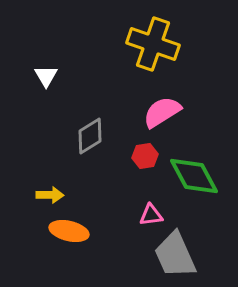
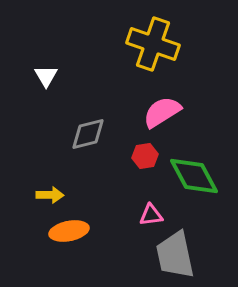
gray diamond: moved 2 px left, 2 px up; rotated 18 degrees clockwise
orange ellipse: rotated 24 degrees counterclockwise
gray trapezoid: rotated 12 degrees clockwise
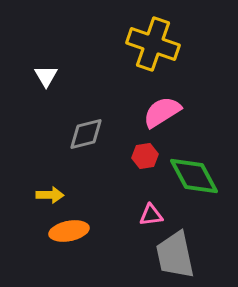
gray diamond: moved 2 px left
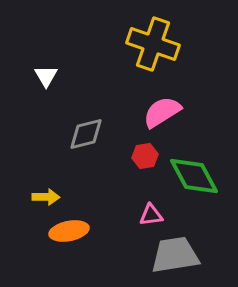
yellow arrow: moved 4 px left, 2 px down
gray trapezoid: rotated 93 degrees clockwise
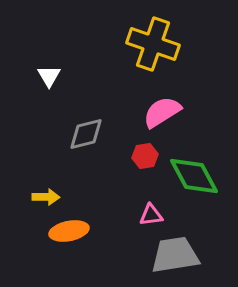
white triangle: moved 3 px right
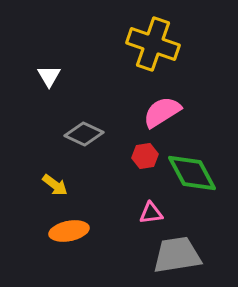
gray diamond: moved 2 px left; rotated 39 degrees clockwise
green diamond: moved 2 px left, 3 px up
yellow arrow: moved 9 px right, 12 px up; rotated 36 degrees clockwise
pink triangle: moved 2 px up
gray trapezoid: moved 2 px right
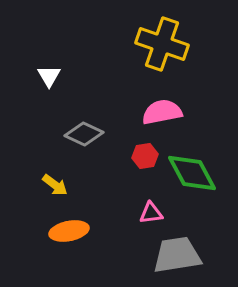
yellow cross: moved 9 px right
pink semicircle: rotated 21 degrees clockwise
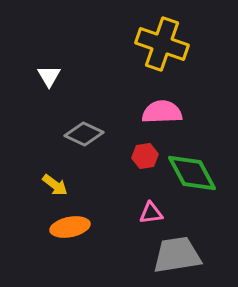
pink semicircle: rotated 9 degrees clockwise
orange ellipse: moved 1 px right, 4 px up
